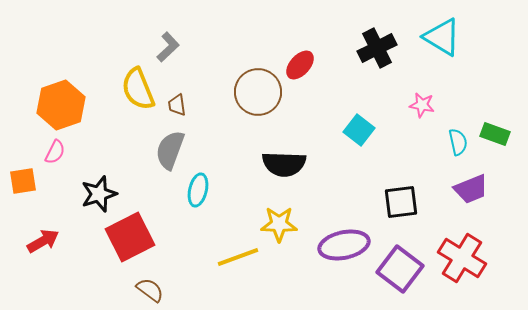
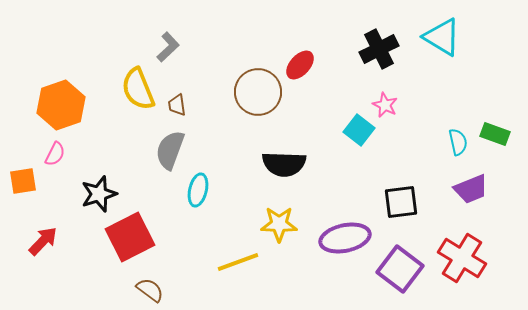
black cross: moved 2 px right, 1 px down
pink star: moved 37 px left; rotated 15 degrees clockwise
pink semicircle: moved 2 px down
red arrow: rotated 16 degrees counterclockwise
purple ellipse: moved 1 px right, 7 px up
yellow line: moved 5 px down
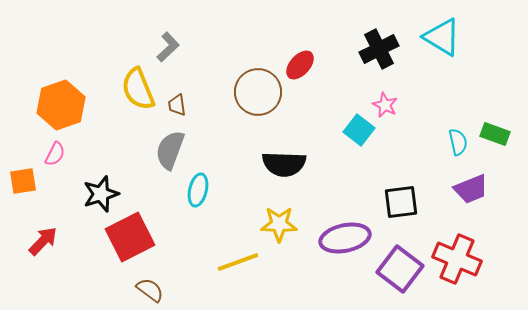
black star: moved 2 px right
red cross: moved 5 px left, 1 px down; rotated 9 degrees counterclockwise
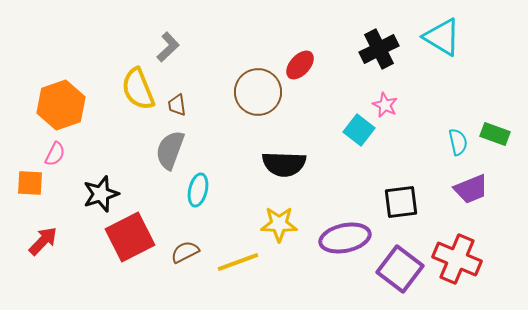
orange square: moved 7 px right, 2 px down; rotated 12 degrees clockwise
brown semicircle: moved 35 px right, 38 px up; rotated 64 degrees counterclockwise
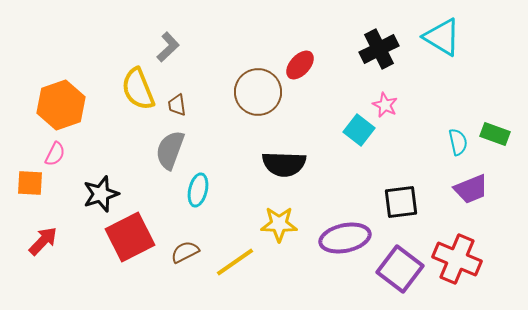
yellow line: moved 3 px left; rotated 15 degrees counterclockwise
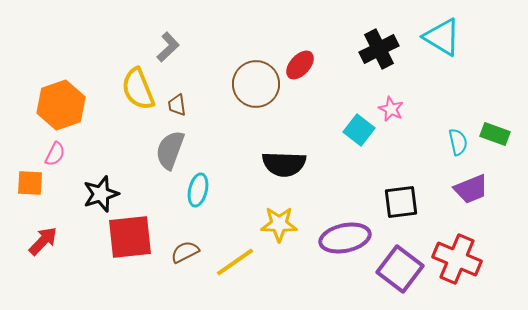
brown circle: moved 2 px left, 8 px up
pink star: moved 6 px right, 4 px down
red square: rotated 21 degrees clockwise
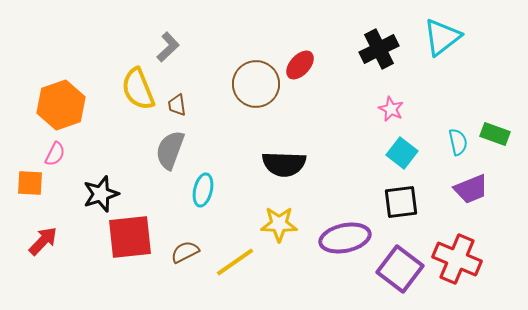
cyan triangle: rotated 51 degrees clockwise
cyan square: moved 43 px right, 23 px down
cyan ellipse: moved 5 px right
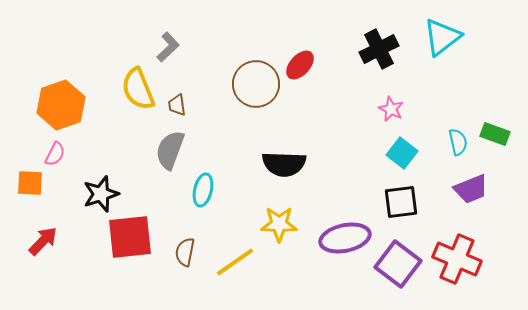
brown semicircle: rotated 52 degrees counterclockwise
purple square: moved 2 px left, 5 px up
